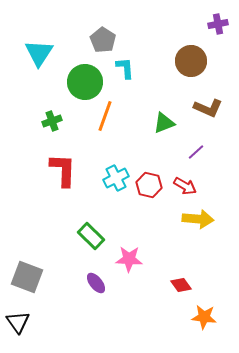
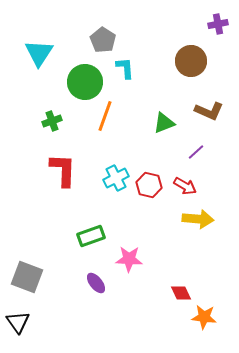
brown L-shape: moved 1 px right, 3 px down
green rectangle: rotated 64 degrees counterclockwise
red diamond: moved 8 px down; rotated 10 degrees clockwise
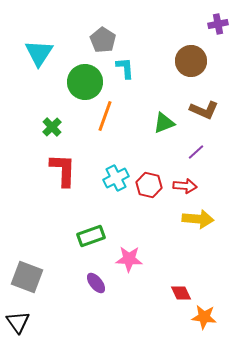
brown L-shape: moved 5 px left, 1 px up
green cross: moved 6 px down; rotated 24 degrees counterclockwise
red arrow: rotated 25 degrees counterclockwise
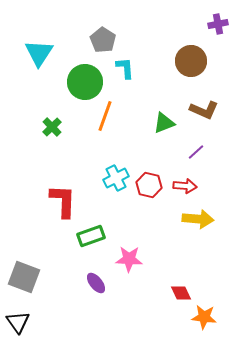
red L-shape: moved 31 px down
gray square: moved 3 px left
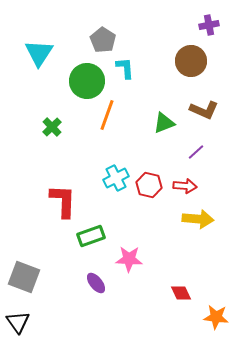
purple cross: moved 9 px left, 1 px down
green circle: moved 2 px right, 1 px up
orange line: moved 2 px right, 1 px up
orange star: moved 12 px right
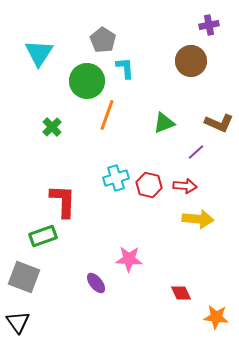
brown L-shape: moved 15 px right, 13 px down
cyan cross: rotated 10 degrees clockwise
green rectangle: moved 48 px left
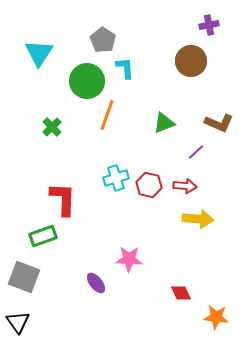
red L-shape: moved 2 px up
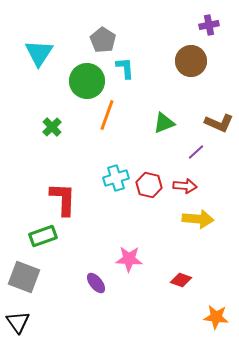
red diamond: moved 13 px up; rotated 45 degrees counterclockwise
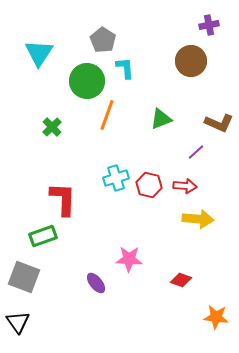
green triangle: moved 3 px left, 4 px up
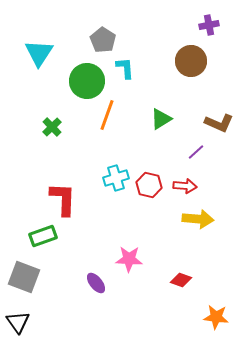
green triangle: rotated 10 degrees counterclockwise
